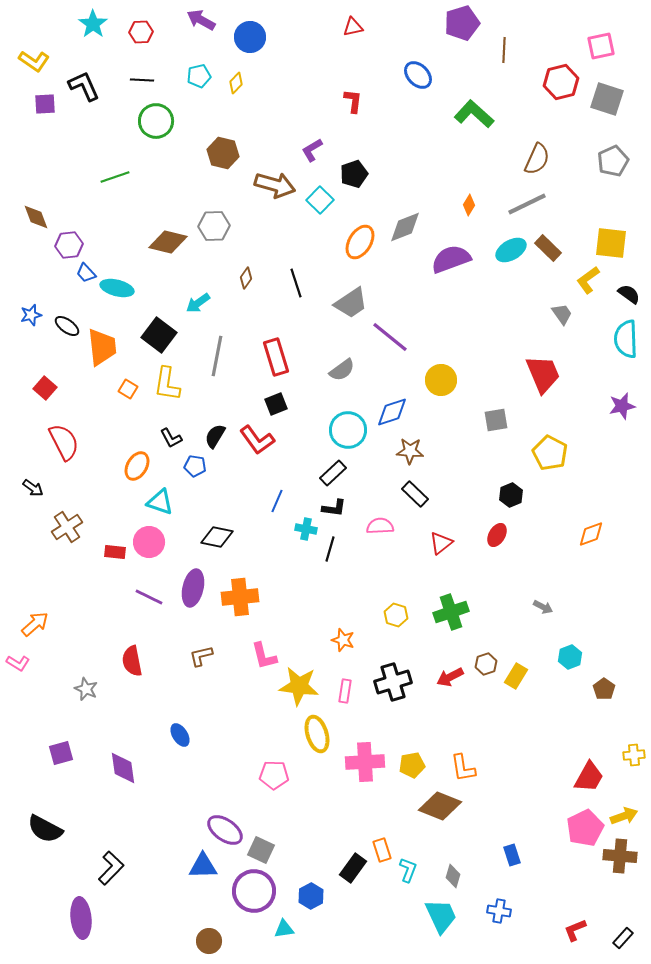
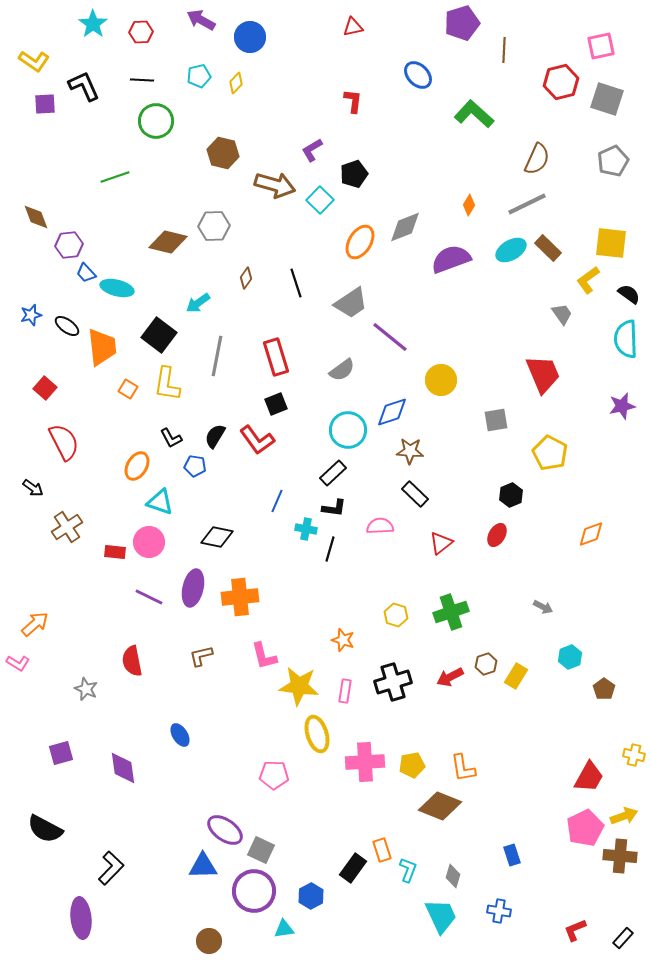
yellow cross at (634, 755): rotated 20 degrees clockwise
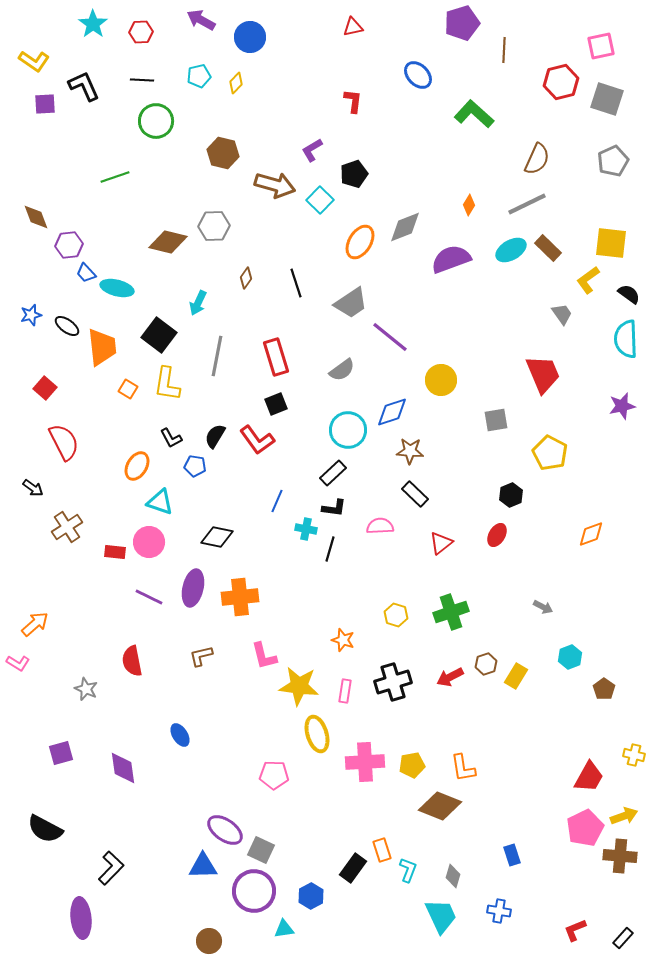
cyan arrow at (198, 303): rotated 30 degrees counterclockwise
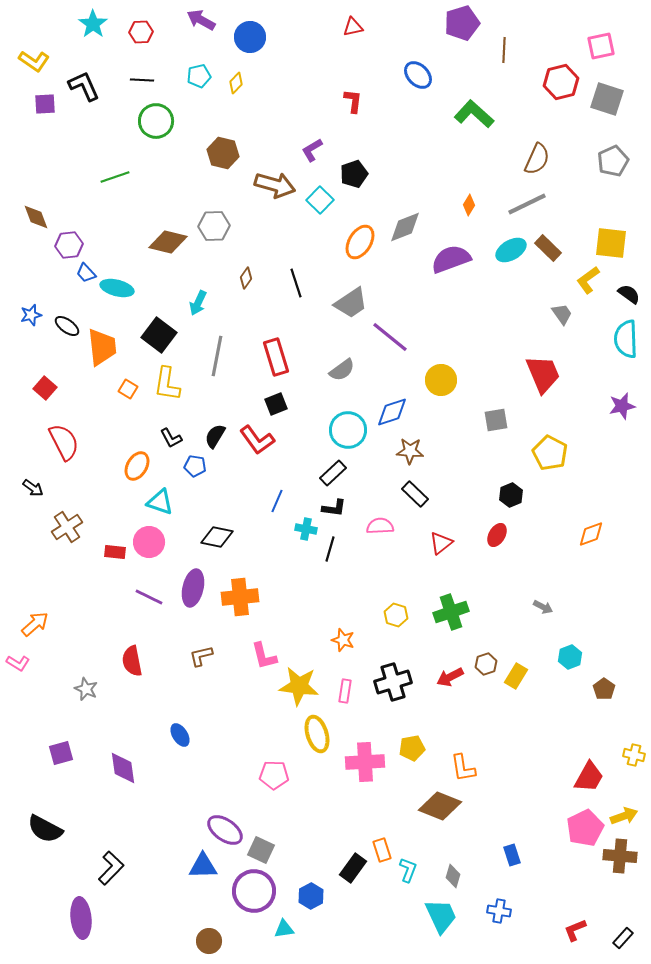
yellow pentagon at (412, 765): moved 17 px up
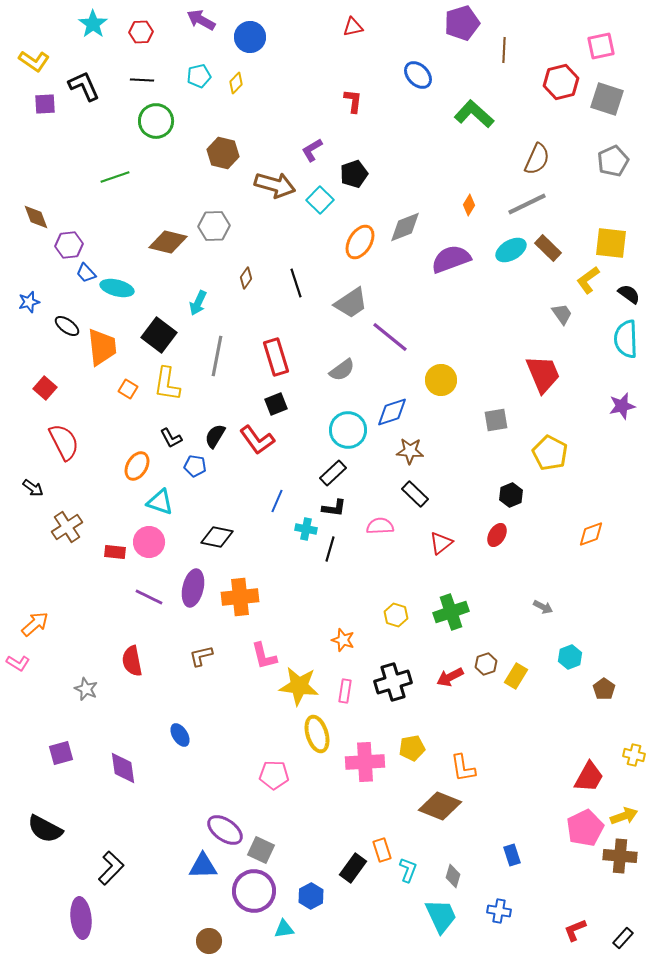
blue star at (31, 315): moved 2 px left, 13 px up
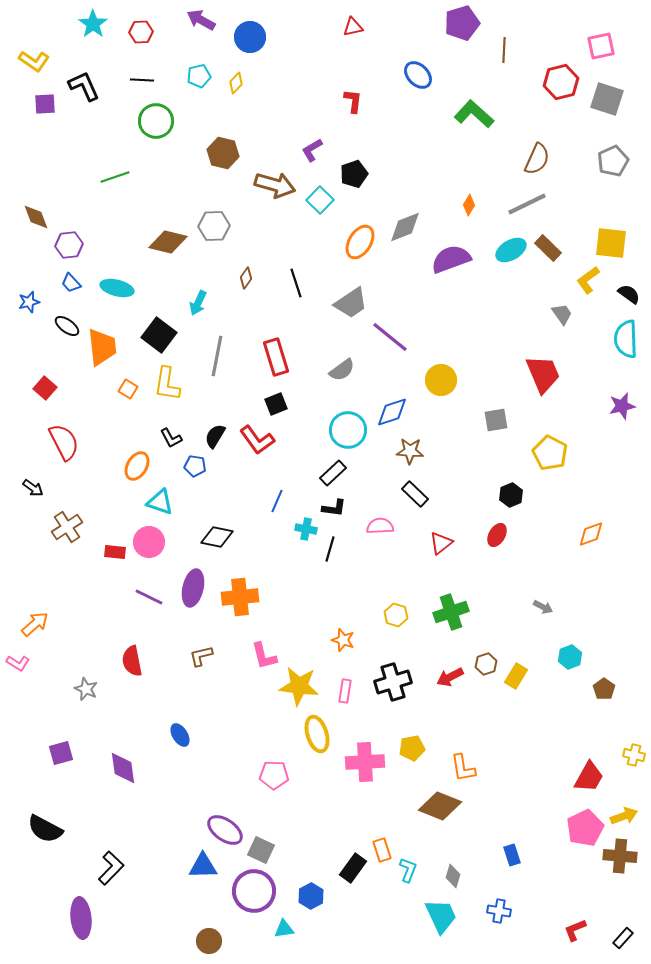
blue trapezoid at (86, 273): moved 15 px left, 10 px down
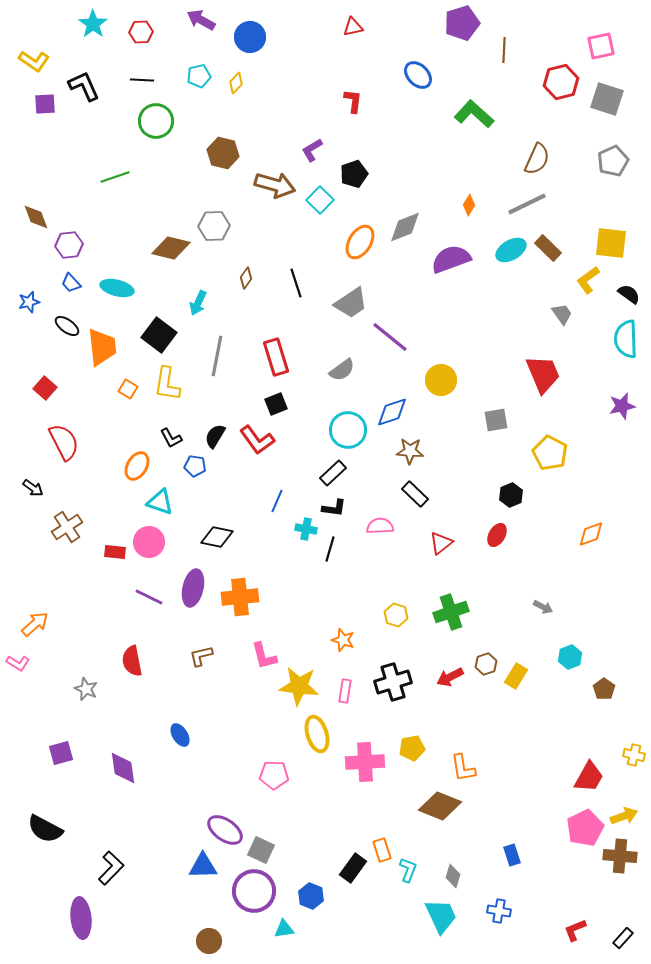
brown diamond at (168, 242): moved 3 px right, 6 px down
blue hexagon at (311, 896): rotated 10 degrees counterclockwise
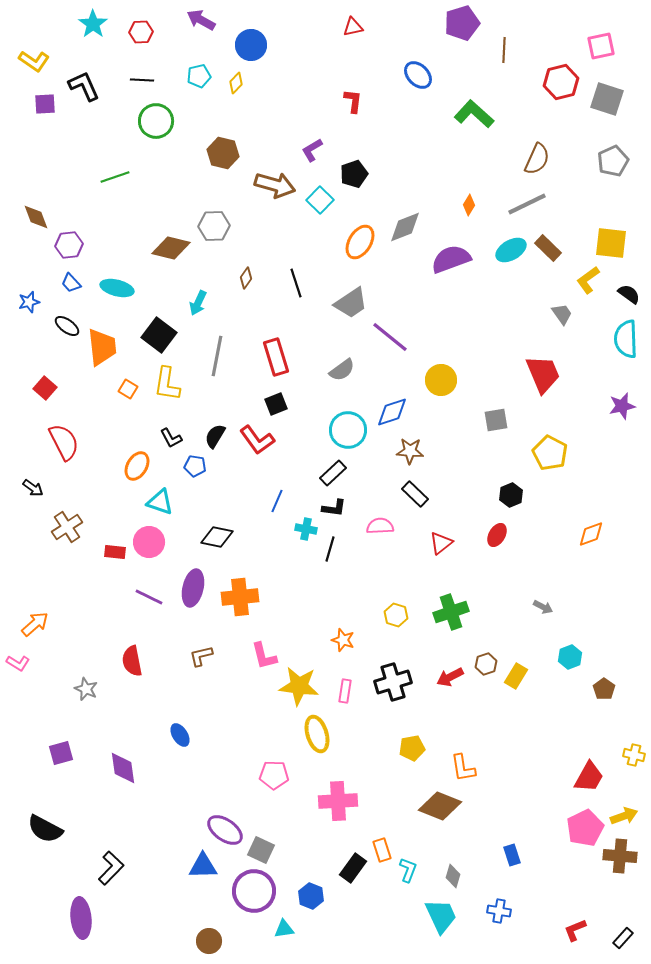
blue circle at (250, 37): moved 1 px right, 8 px down
pink cross at (365, 762): moved 27 px left, 39 px down
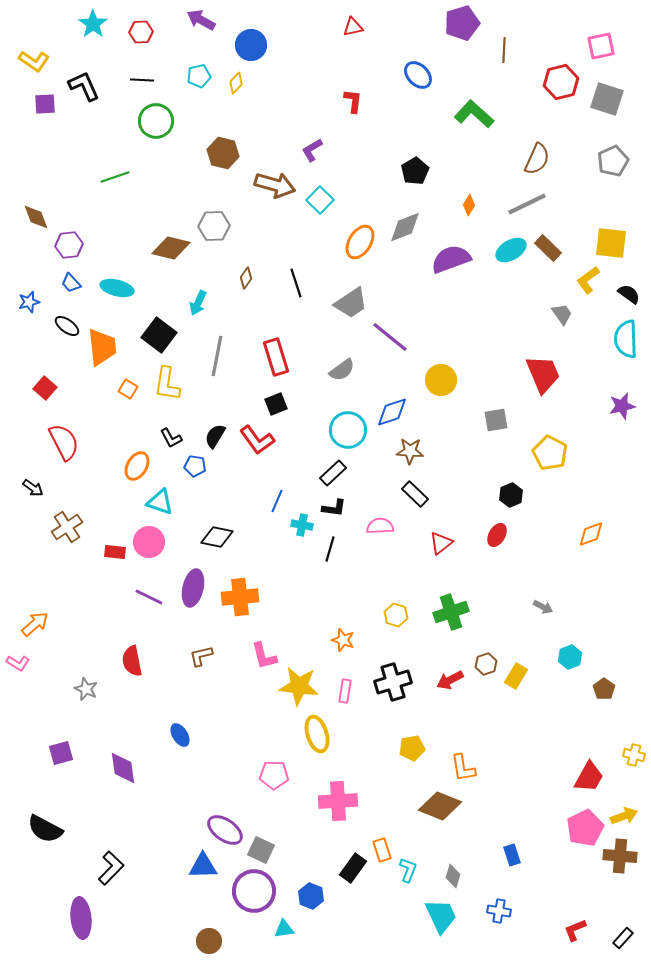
black pentagon at (354, 174): moved 61 px right, 3 px up; rotated 12 degrees counterclockwise
cyan cross at (306, 529): moved 4 px left, 4 px up
red arrow at (450, 677): moved 3 px down
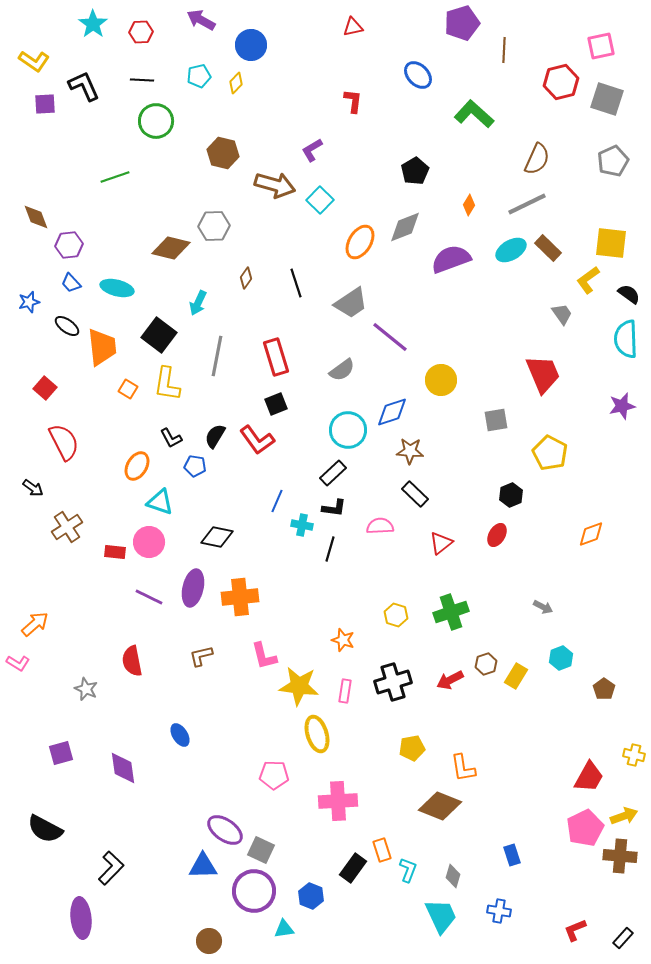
cyan hexagon at (570, 657): moved 9 px left, 1 px down
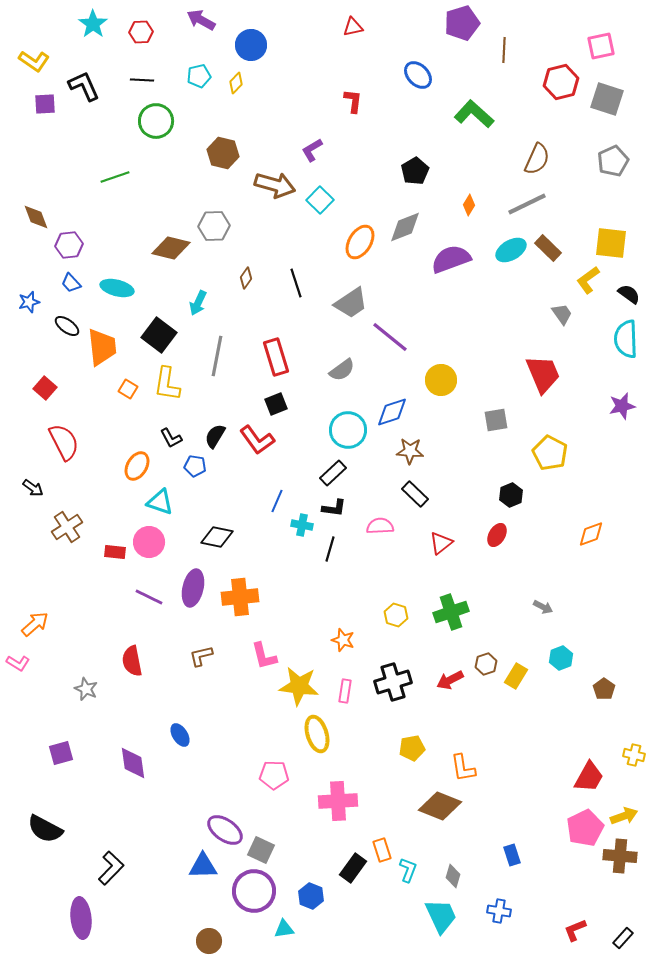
purple diamond at (123, 768): moved 10 px right, 5 px up
